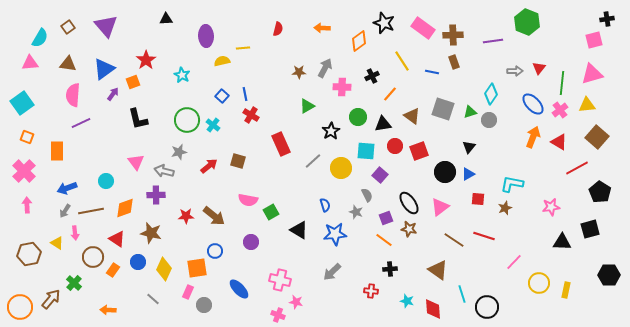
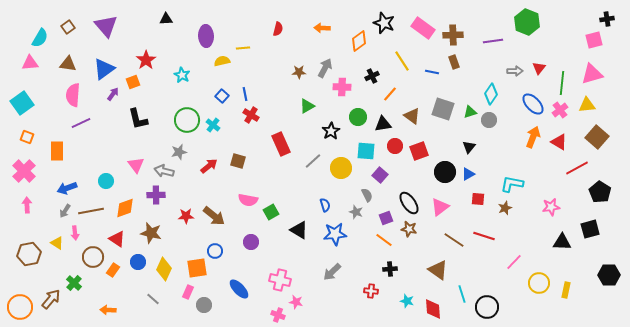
pink triangle at (136, 162): moved 3 px down
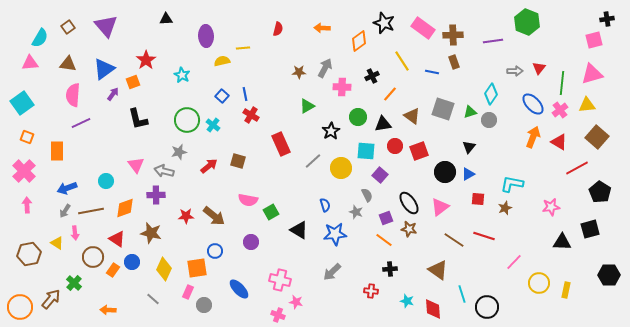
blue circle at (138, 262): moved 6 px left
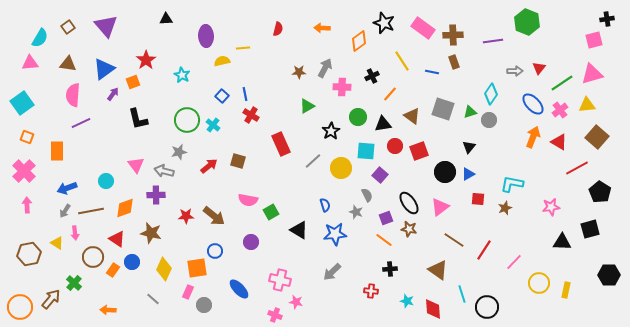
green line at (562, 83): rotated 50 degrees clockwise
red line at (484, 236): moved 14 px down; rotated 75 degrees counterclockwise
pink cross at (278, 315): moved 3 px left
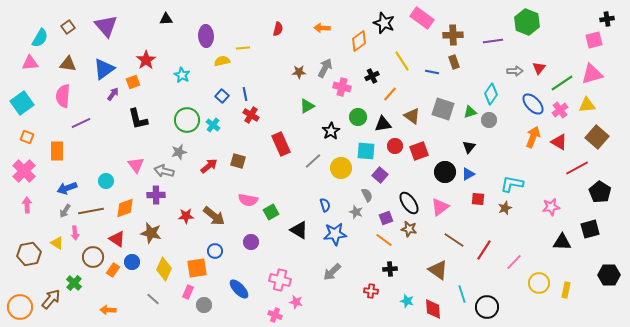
pink rectangle at (423, 28): moved 1 px left, 10 px up
pink cross at (342, 87): rotated 12 degrees clockwise
pink semicircle at (73, 95): moved 10 px left, 1 px down
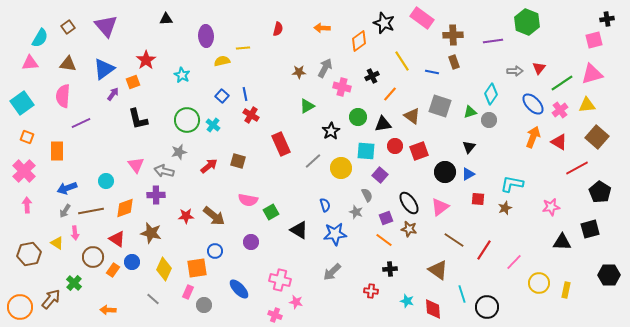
gray square at (443, 109): moved 3 px left, 3 px up
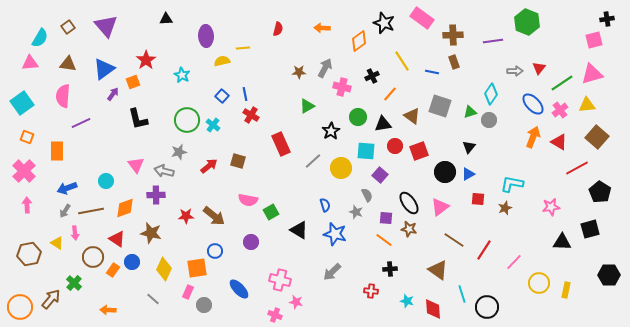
purple square at (386, 218): rotated 24 degrees clockwise
blue star at (335, 234): rotated 20 degrees clockwise
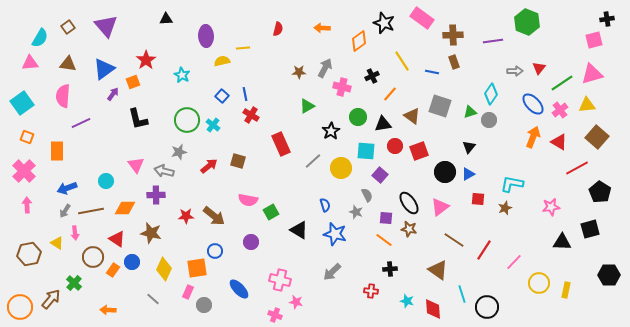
orange diamond at (125, 208): rotated 20 degrees clockwise
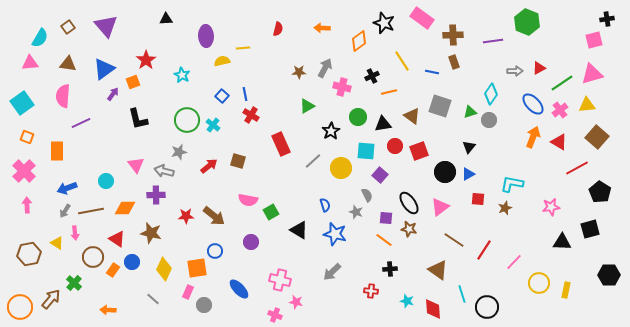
red triangle at (539, 68): rotated 24 degrees clockwise
orange line at (390, 94): moved 1 px left, 2 px up; rotated 35 degrees clockwise
